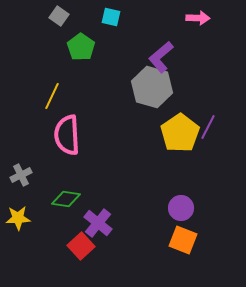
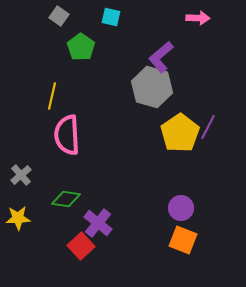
yellow line: rotated 12 degrees counterclockwise
gray cross: rotated 15 degrees counterclockwise
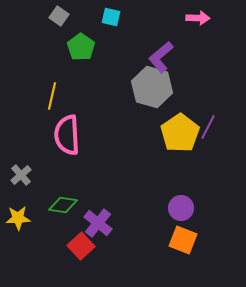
green diamond: moved 3 px left, 6 px down
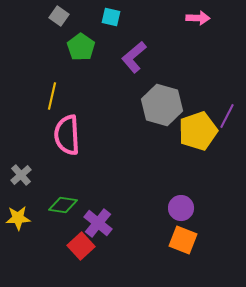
purple L-shape: moved 27 px left
gray hexagon: moved 10 px right, 18 px down
purple line: moved 19 px right, 11 px up
yellow pentagon: moved 18 px right, 2 px up; rotated 15 degrees clockwise
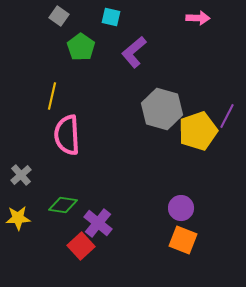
purple L-shape: moved 5 px up
gray hexagon: moved 4 px down
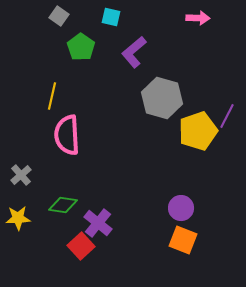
gray hexagon: moved 11 px up
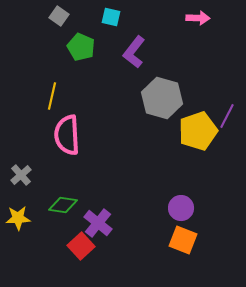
green pentagon: rotated 12 degrees counterclockwise
purple L-shape: rotated 12 degrees counterclockwise
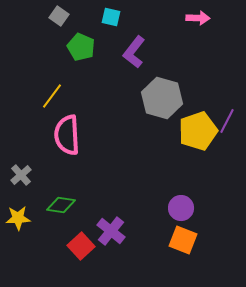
yellow line: rotated 24 degrees clockwise
purple line: moved 5 px down
green diamond: moved 2 px left
purple cross: moved 13 px right, 8 px down
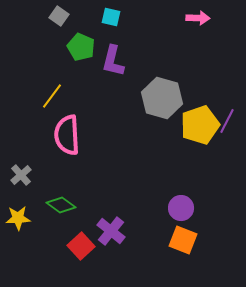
purple L-shape: moved 21 px left, 9 px down; rotated 24 degrees counterclockwise
yellow pentagon: moved 2 px right, 6 px up
green diamond: rotated 28 degrees clockwise
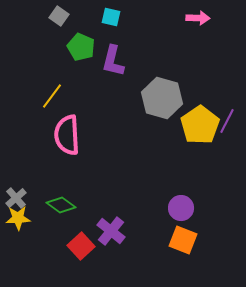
yellow pentagon: rotated 15 degrees counterclockwise
gray cross: moved 5 px left, 23 px down
